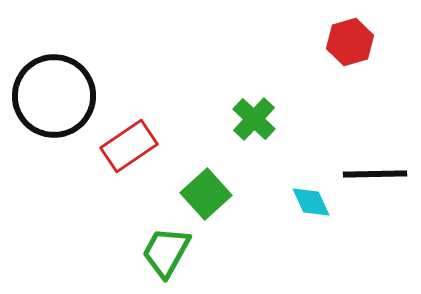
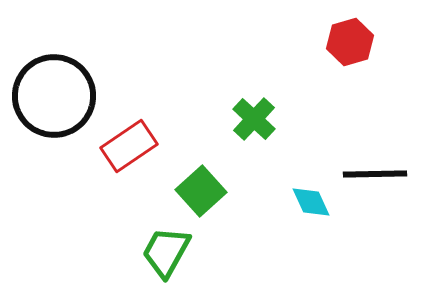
green square: moved 5 px left, 3 px up
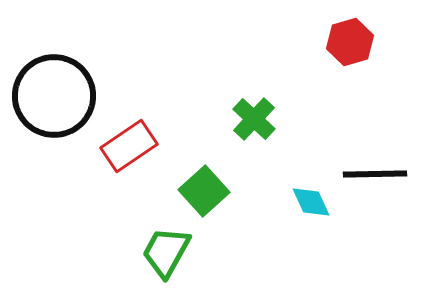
green square: moved 3 px right
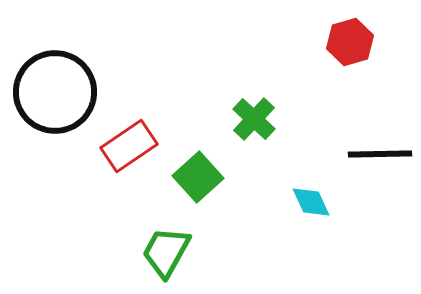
black circle: moved 1 px right, 4 px up
black line: moved 5 px right, 20 px up
green square: moved 6 px left, 14 px up
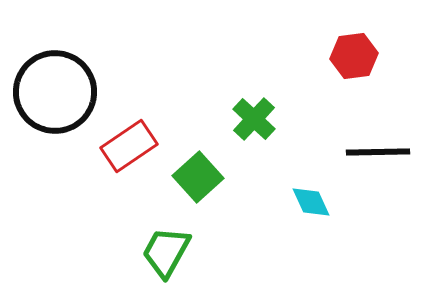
red hexagon: moved 4 px right, 14 px down; rotated 9 degrees clockwise
black line: moved 2 px left, 2 px up
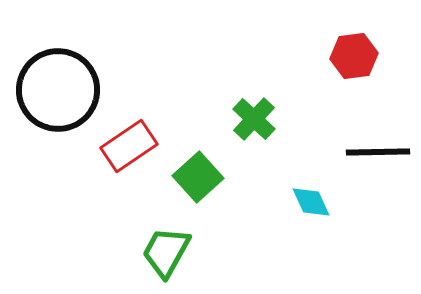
black circle: moved 3 px right, 2 px up
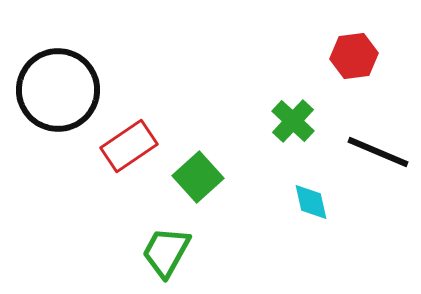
green cross: moved 39 px right, 2 px down
black line: rotated 24 degrees clockwise
cyan diamond: rotated 12 degrees clockwise
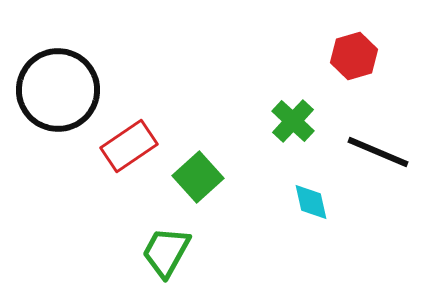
red hexagon: rotated 9 degrees counterclockwise
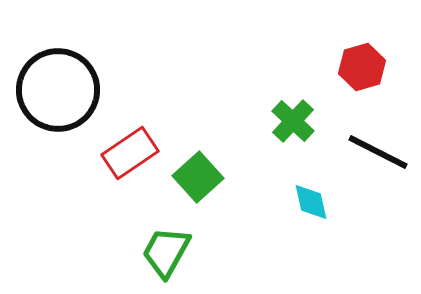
red hexagon: moved 8 px right, 11 px down
red rectangle: moved 1 px right, 7 px down
black line: rotated 4 degrees clockwise
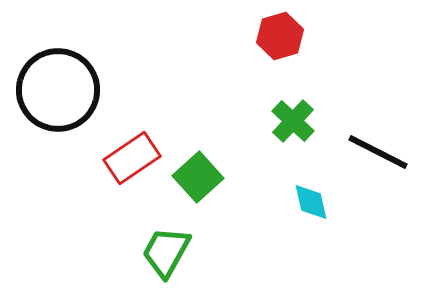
red hexagon: moved 82 px left, 31 px up
red rectangle: moved 2 px right, 5 px down
